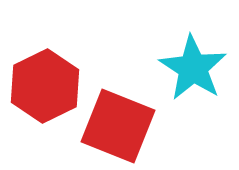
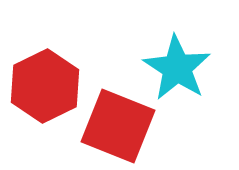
cyan star: moved 16 px left
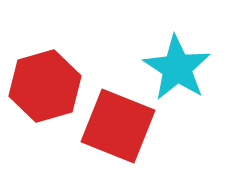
red hexagon: rotated 10 degrees clockwise
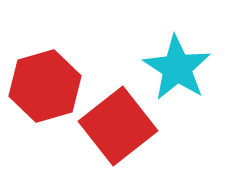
red square: rotated 30 degrees clockwise
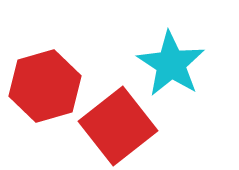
cyan star: moved 6 px left, 4 px up
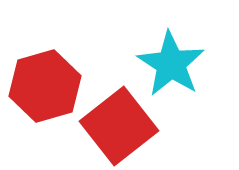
red square: moved 1 px right
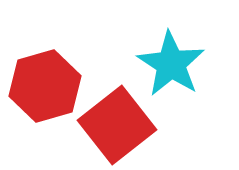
red square: moved 2 px left, 1 px up
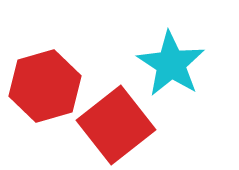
red square: moved 1 px left
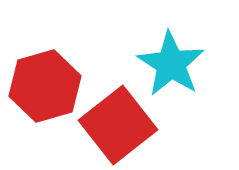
red square: moved 2 px right
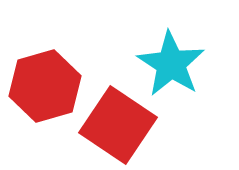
red square: rotated 18 degrees counterclockwise
